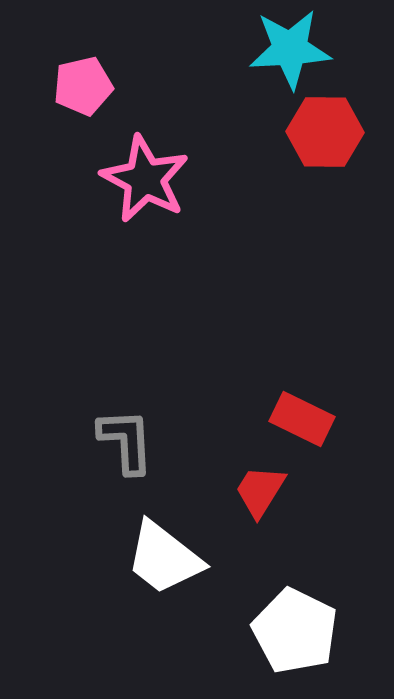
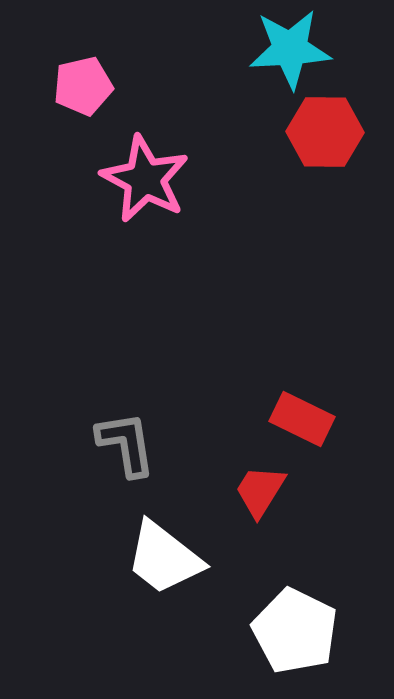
gray L-shape: moved 3 px down; rotated 6 degrees counterclockwise
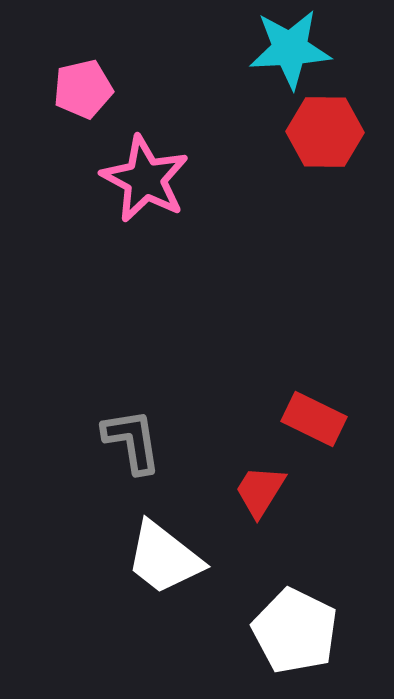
pink pentagon: moved 3 px down
red rectangle: moved 12 px right
gray L-shape: moved 6 px right, 3 px up
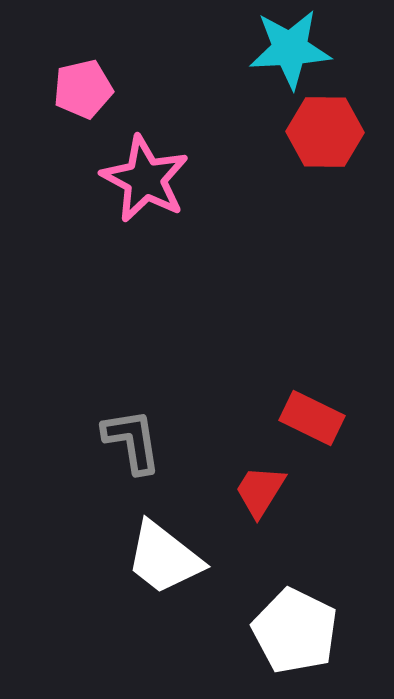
red rectangle: moved 2 px left, 1 px up
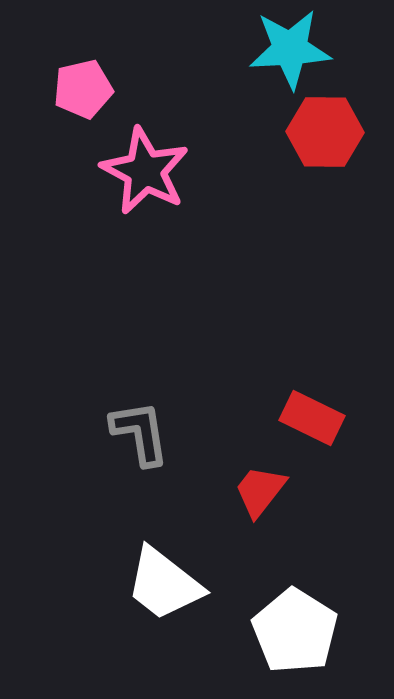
pink star: moved 8 px up
gray L-shape: moved 8 px right, 8 px up
red trapezoid: rotated 6 degrees clockwise
white trapezoid: moved 26 px down
white pentagon: rotated 6 degrees clockwise
